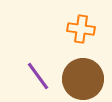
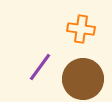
purple line: moved 2 px right, 9 px up; rotated 72 degrees clockwise
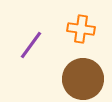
purple line: moved 9 px left, 22 px up
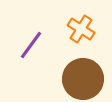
orange cross: rotated 24 degrees clockwise
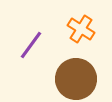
brown circle: moved 7 px left
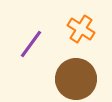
purple line: moved 1 px up
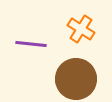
purple line: rotated 60 degrees clockwise
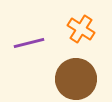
purple line: moved 2 px left, 1 px up; rotated 20 degrees counterclockwise
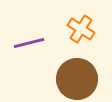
brown circle: moved 1 px right
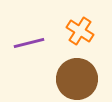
orange cross: moved 1 px left, 2 px down
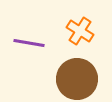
purple line: rotated 24 degrees clockwise
